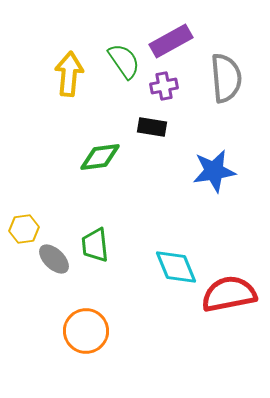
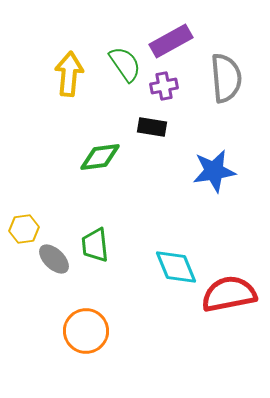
green semicircle: moved 1 px right, 3 px down
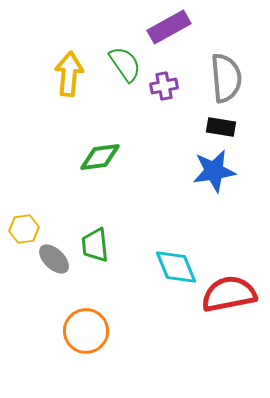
purple rectangle: moved 2 px left, 14 px up
black rectangle: moved 69 px right
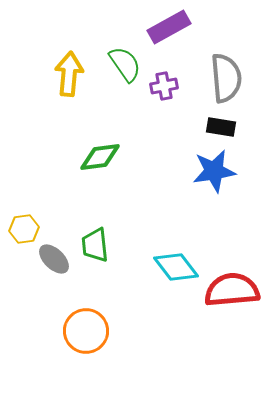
cyan diamond: rotated 15 degrees counterclockwise
red semicircle: moved 3 px right, 4 px up; rotated 6 degrees clockwise
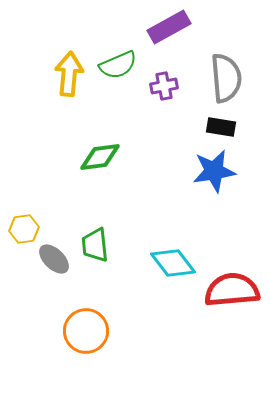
green semicircle: moved 7 px left, 1 px down; rotated 102 degrees clockwise
cyan diamond: moved 3 px left, 4 px up
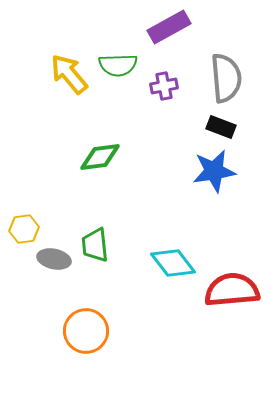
green semicircle: rotated 21 degrees clockwise
yellow arrow: rotated 45 degrees counterclockwise
black rectangle: rotated 12 degrees clockwise
gray ellipse: rotated 32 degrees counterclockwise
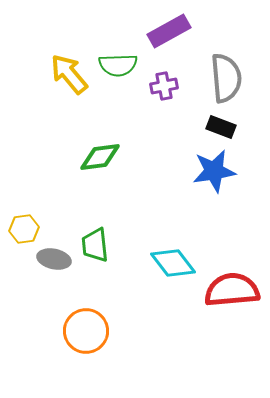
purple rectangle: moved 4 px down
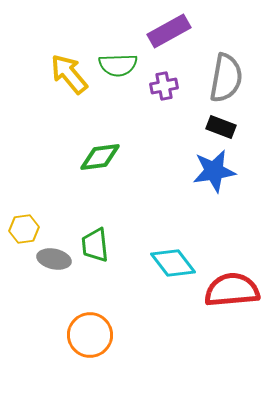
gray semicircle: rotated 15 degrees clockwise
orange circle: moved 4 px right, 4 px down
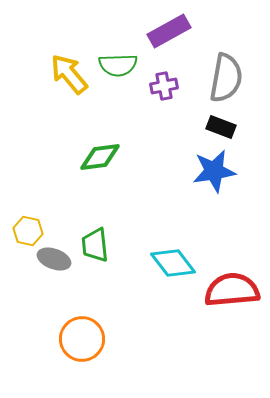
yellow hexagon: moved 4 px right, 2 px down; rotated 20 degrees clockwise
gray ellipse: rotated 8 degrees clockwise
orange circle: moved 8 px left, 4 px down
